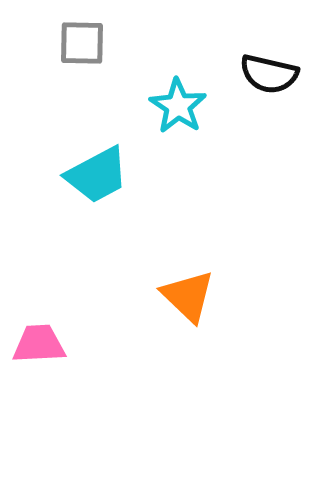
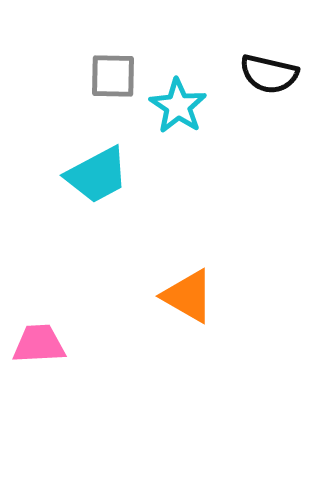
gray square: moved 31 px right, 33 px down
orange triangle: rotated 14 degrees counterclockwise
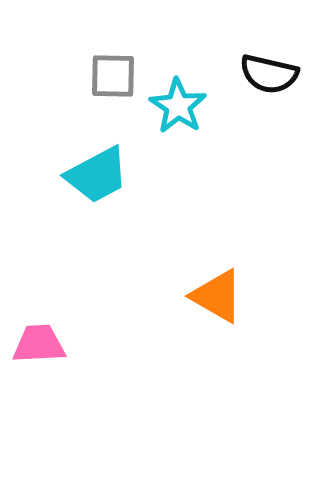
orange triangle: moved 29 px right
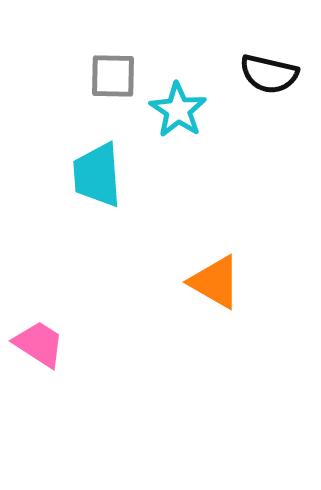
cyan star: moved 4 px down
cyan trapezoid: rotated 114 degrees clockwise
orange triangle: moved 2 px left, 14 px up
pink trapezoid: rotated 36 degrees clockwise
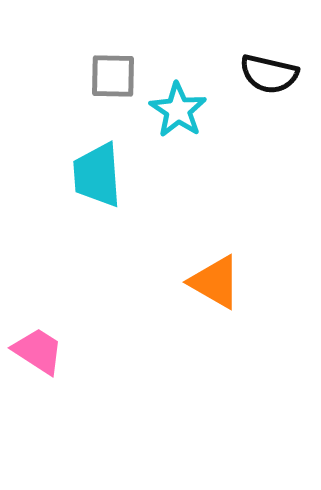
pink trapezoid: moved 1 px left, 7 px down
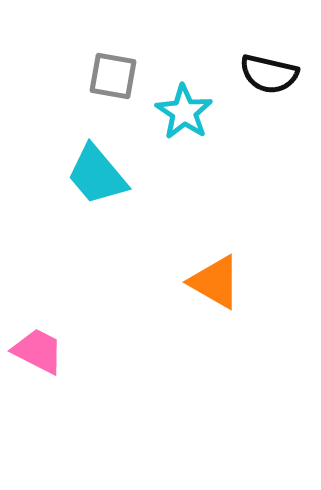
gray square: rotated 9 degrees clockwise
cyan star: moved 6 px right, 2 px down
cyan trapezoid: rotated 36 degrees counterclockwise
pink trapezoid: rotated 6 degrees counterclockwise
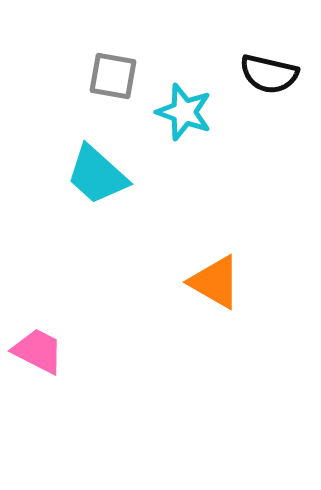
cyan star: rotated 14 degrees counterclockwise
cyan trapezoid: rotated 8 degrees counterclockwise
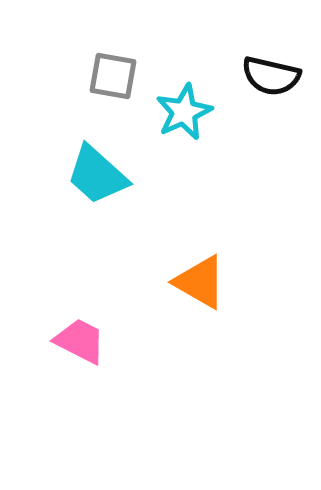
black semicircle: moved 2 px right, 2 px down
cyan star: rotated 28 degrees clockwise
orange triangle: moved 15 px left
pink trapezoid: moved 42 px right, 10 px up
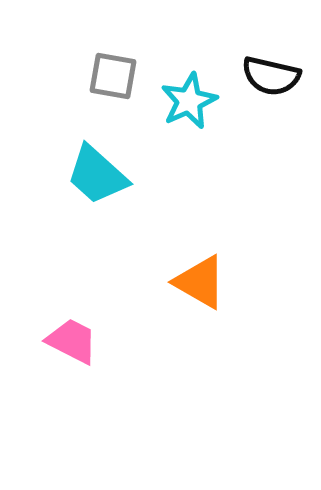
cyan star: moved 5 px right, 11 px up
pink trapezoid: moved 8 px left
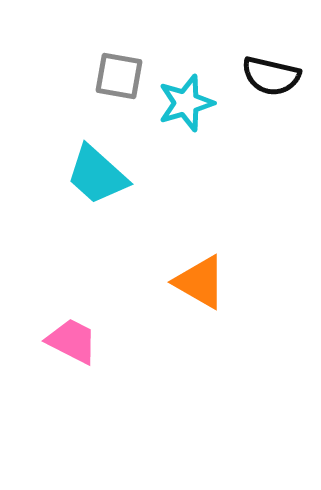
gray square: moved 6 px right
cyan star: moved 3 px left, 2 px down; rotated 8 degrees clockwise
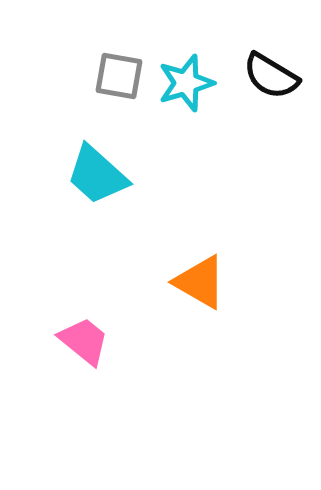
black semicircle: rotated 18 degrees clockwise
cyan star: moved 20 px up
pink trapezoid: moved 12 px right; rotated 12 degrees clockwise
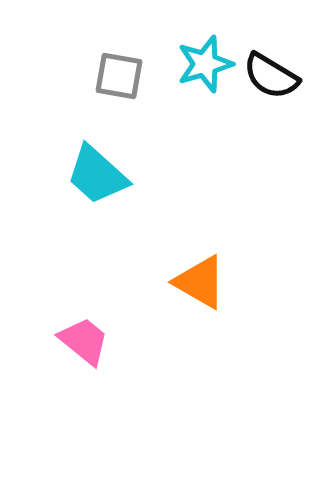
cyan star: moved 19 px right, 19 px up
